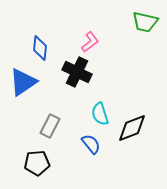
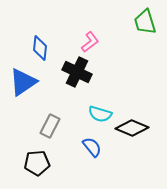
green trapezoid: rotated 60 degrees clockwise
cyan semicircle: rotated 55 degrees counterclockwise
black diamond: rotated 44 degrees clockwise
blue semicircle: moved 1 px right, 3 px down
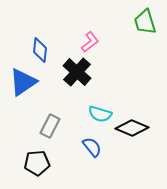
blue diamond: moved 2 px down
black cross: rotated 16 degrees clockwise
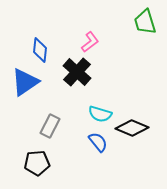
blue triangle: moved 2 px right
blue semicircle: moved 6 px right, 5 px up
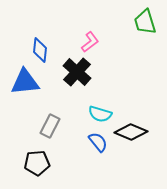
blue triangle: rotated 28 degrees clockwise
black diamond: moved 1 px left, 4 px down
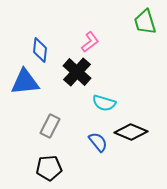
cyan semicircle: moved 4 px right, 11 px up
black pentagon: moved 12 px right, 5 px down
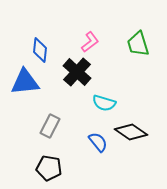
green trapezoid: moved 7 px left, 22 px down
black diamond: rotated 12 degrees clockwise
black pentagon: rotated 15 degrees clockwise
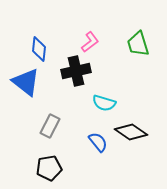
blue diamond: moved 1 px left, 1 px up
black cross: moved 1 px left, 1 px up; rotated 36 degrees clockwise
blue triangle: moved 1 px right; rotated 44 degrees clockwise
black pentagon: rotated 20 degrees counterclockwise
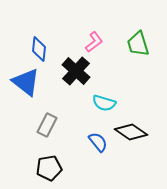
pink L-shape: moved 4 px right
black cross: rotated 36 degrees counterclockwise
gray rectangle: moved 3 px left, 1 px up
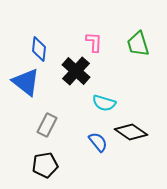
pink L-shape: rotated 50 degrees counterclockwise
black pentagon: moved 4 px left, 3 px up
